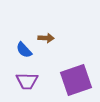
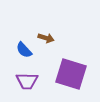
brown arrow: rotated 14 degrees clockwise
purple square: moved 5 px left, 6 px up; rotated 36 degrees clockwise
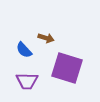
purple square: moved 4 px left, 6 px up
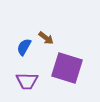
brown arrow: rotated 21 degrees clockwise
blue semicircle: moved 3 px up; rotated 72 degrees clockwise
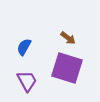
brown arrow: moved 22 px right
purple trapezoid: rotated 120 degrees counterclockwise
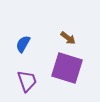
blue semicircle: moved 1 px left, 3 px up
purple trapezoid: rotated 10 degrees clockwise
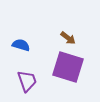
blue semicircle: moved 2 px left, 1 px down; rotated 78 degrees clockwise
purple square: moved 1 px right, 1 px up
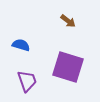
brown arrow: moved 17 px up
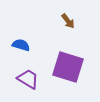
brown arrow: rotated 14 degrees clockwise
purple trapezoid: moved 1 px right, 2 px up; rotated 40 degrees counterclockwise
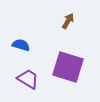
brown arrow: rotated 112 degrees counterclockwise
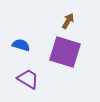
purple square: moved 3 px left, 15 px up
